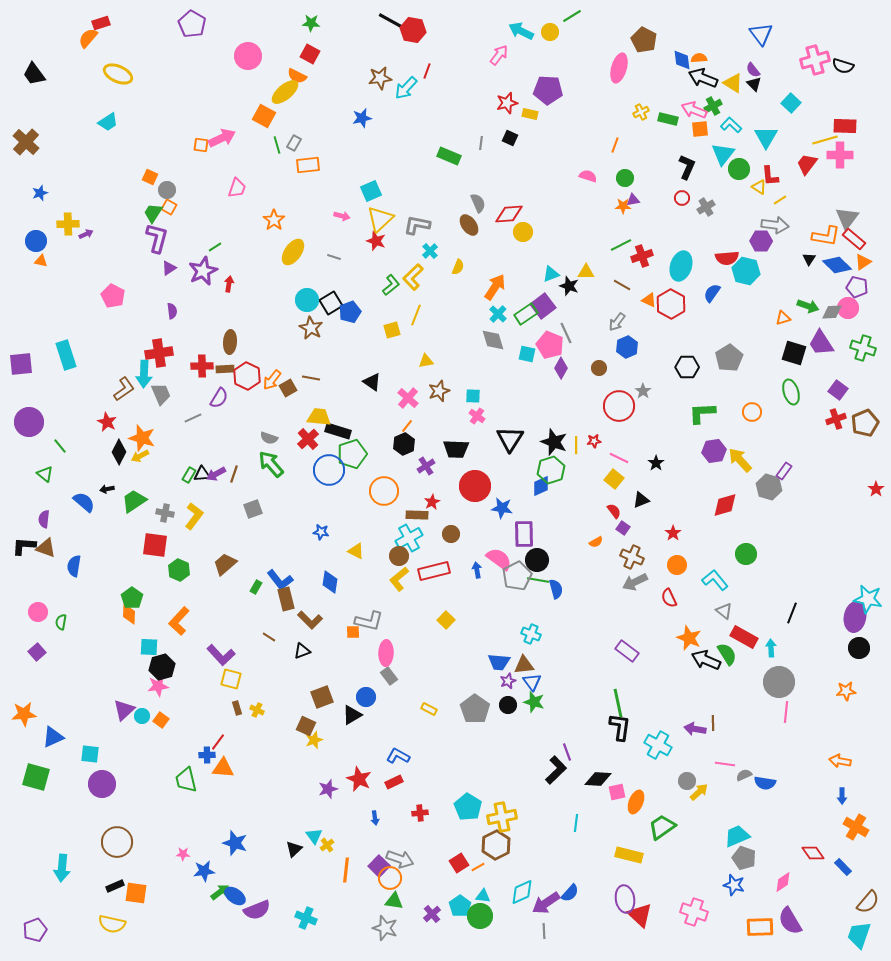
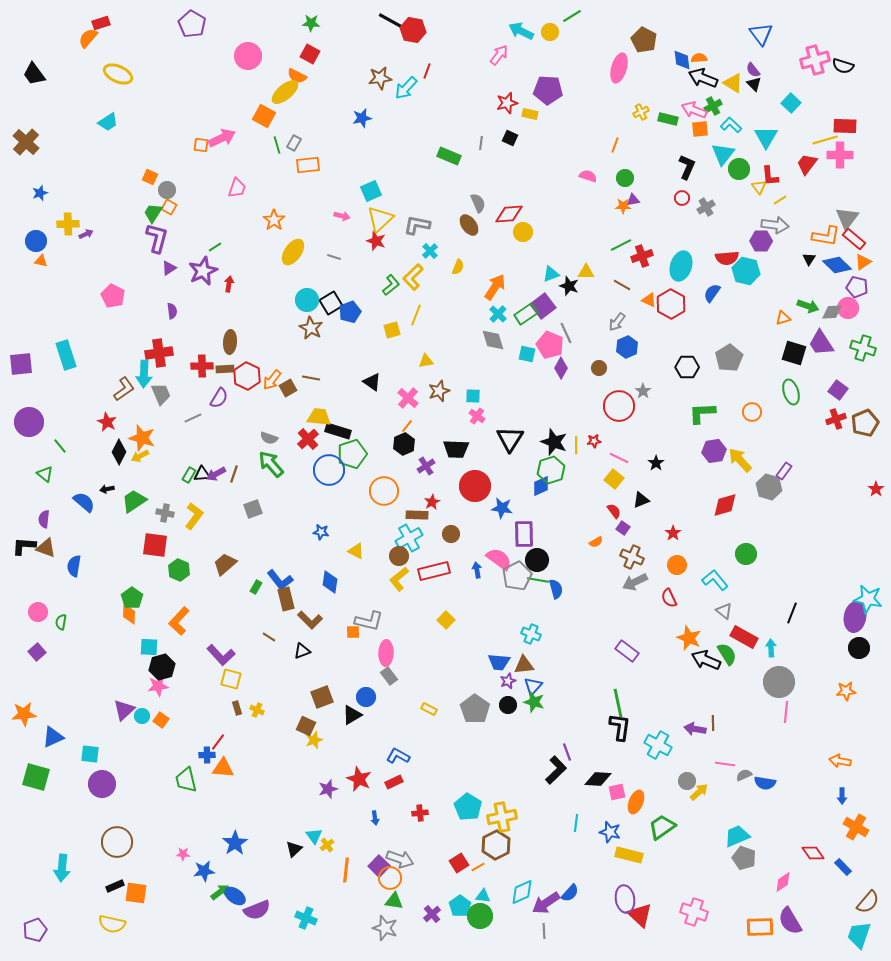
yellow triangle at (759, 187): rotated 21 degrees clockwise
blue triangle at (532, 682): moved 1 px right, 4 px down; rotated 18 degrees clockwise
blue star at (235, 843): rotated 20 degrees clockwise
blue star at (734, 885): moved 124 px left, 53 px up
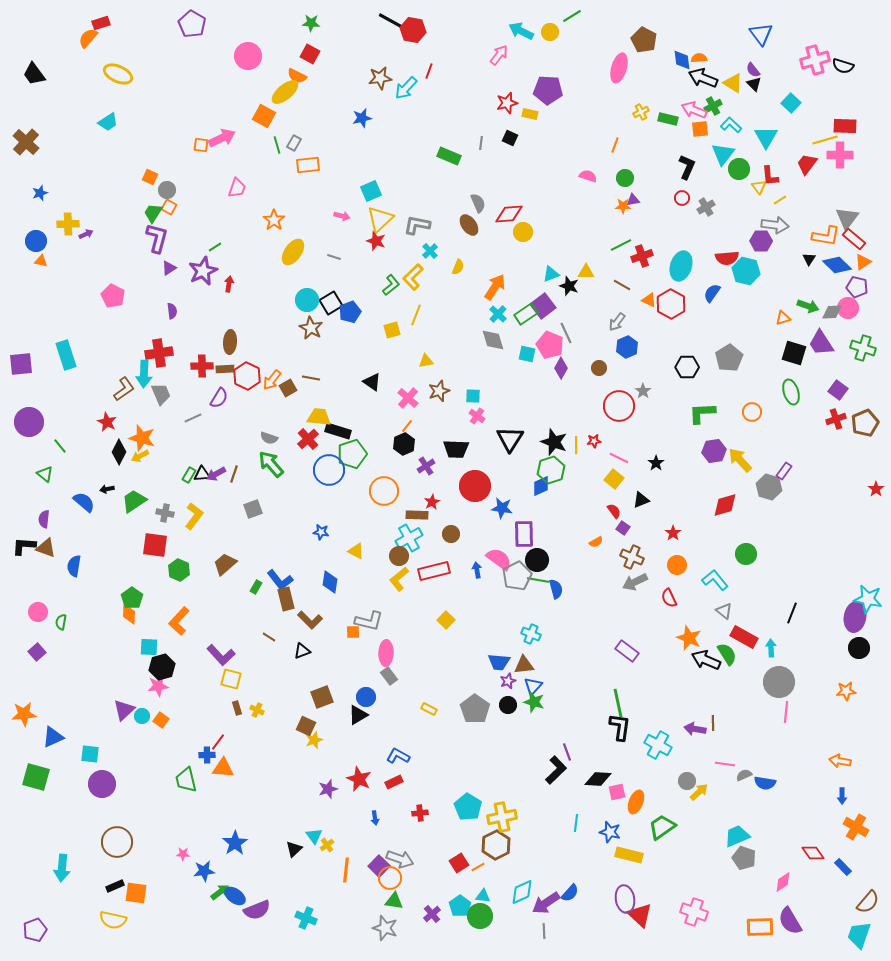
red line at (427, 71): moved 2 px right
black triangle at (352, 715): moved 6 px right
yellow semicircle at (112, 924): moved 1 px right, 4 px up
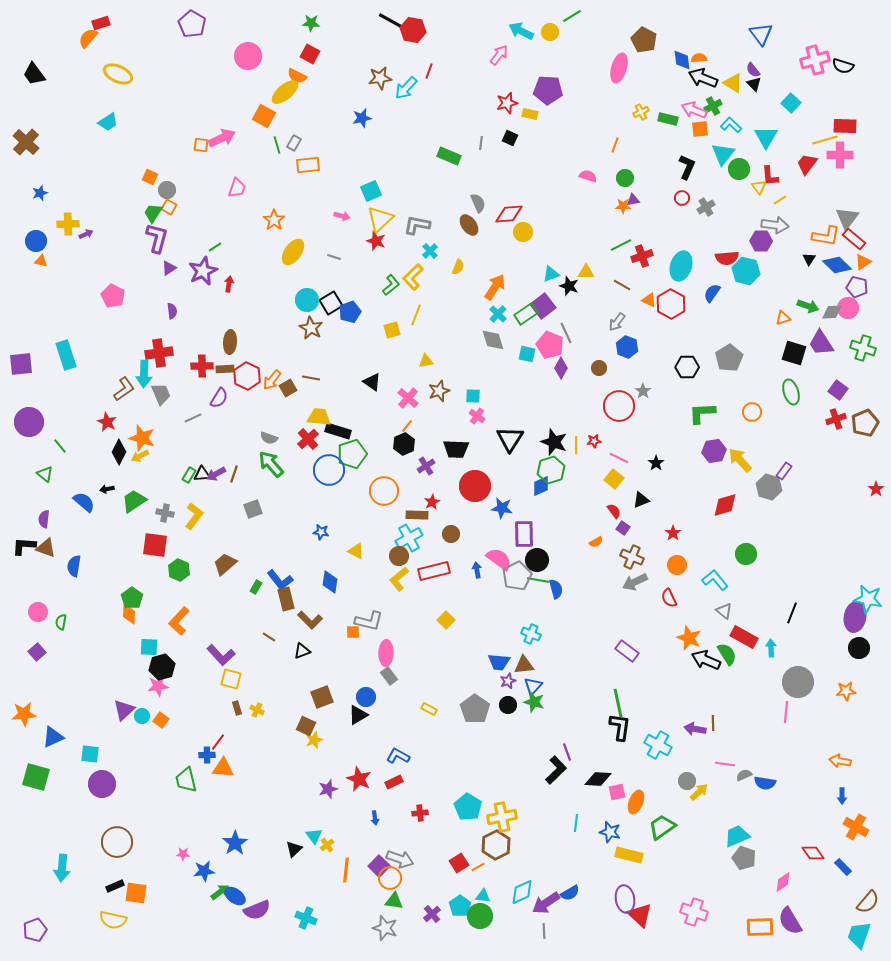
blue hexagon at (627, 347): rotated 15 degrees counterclockwise
gray circle at (779, 682): moved 19 px right
blue semicircle at (570, 893): rotated 18 degrees clockwise
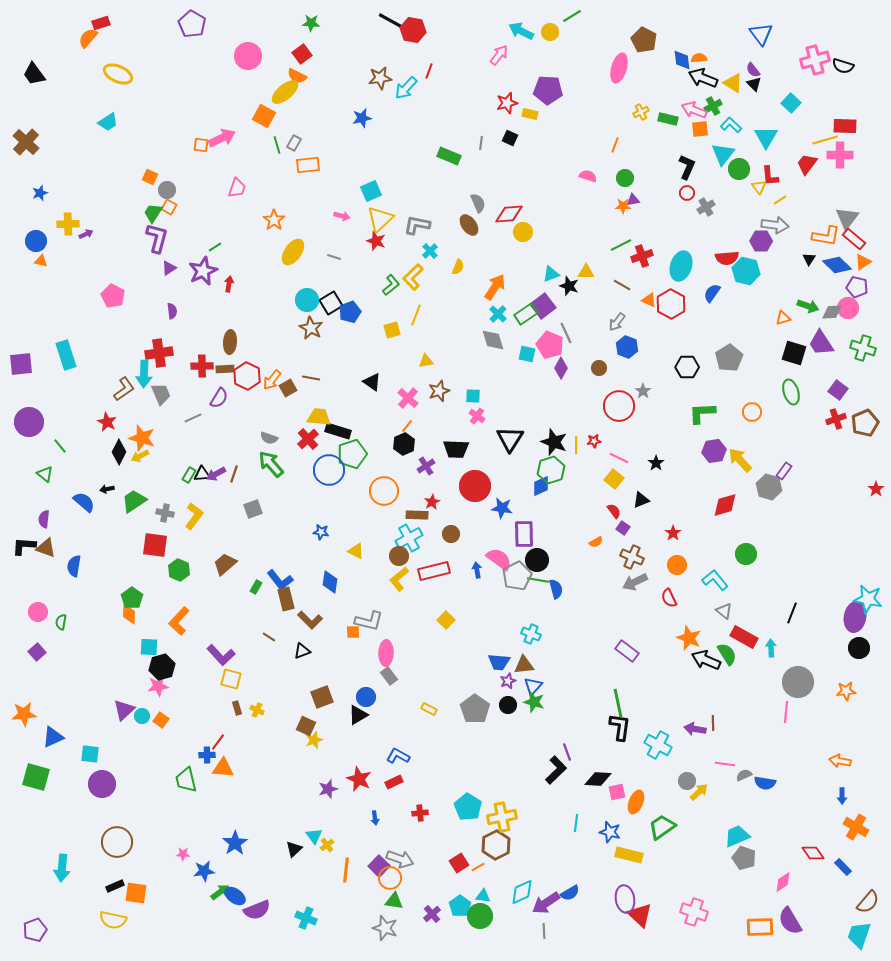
red square at (310, 54): moved 8 px left; rotated 24 degrees clockwise
red circle at (682, 198): moved 5 px right, 5 px up
